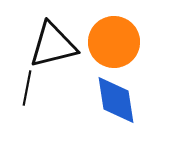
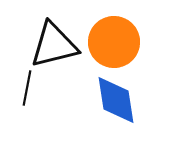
black triangle: moved 1 px right
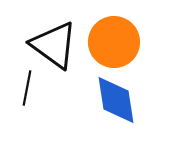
black triangle: rotated 50 degrees clockwise
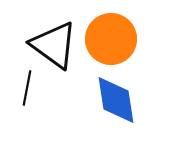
orange circle: moved 3 px left, 3 px up
